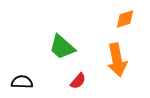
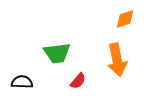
green trapezoid: moved 5 px left, 6 px down; rotated 48 degrees counterclockwise
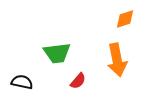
black semicircle: rotated 10 degrees clockwise
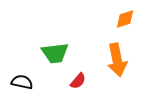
green trapezoid: moved 2 px left
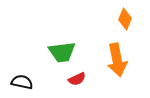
orange diamond: rotated 50 degrees counterclockwise
green trapezoid: moved 7 px right, 1 px up
red semicircle: moved 1 px left, 2 px up; rotated 24 degrees clockwise
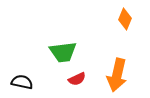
green trapezoid: moved 1 px right
orange arrow: moved 15 px down; rotated 24 degrees clockwise
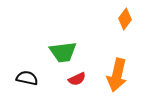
orange diamond: rotated 15 degrees clockwise
black semicircle: moved 5 px right, 4 px up
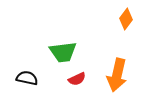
orange diamond: moved 1 px right
